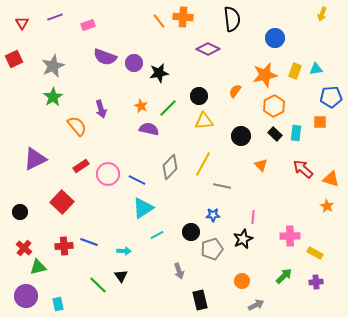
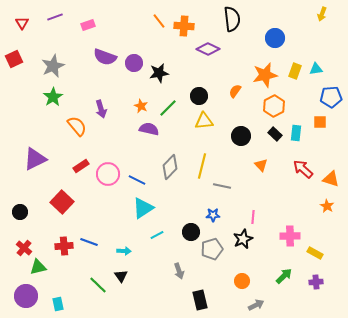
orange cross at (183, 17): moved 1 px right, 9 px down
yellow line at (203, 164): moved 1 px left, 2 px down; rotated 15 degrees counterclockwise
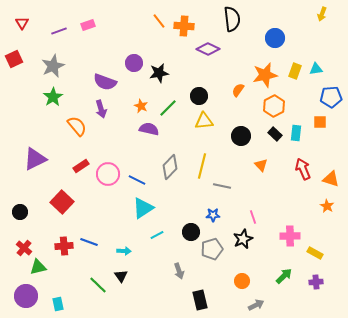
purple line at (55, 17): moved 4 px right, 14 px down
purple semicircle at (105, 57): moved 25 px down
orange semicircle at (235, 91): moved 3 px right, 1 px up
red arrow at (303, 169): rotated 25 degrees clockwise
pink line at (253, 217): rotated 24 degrees counterclockwise
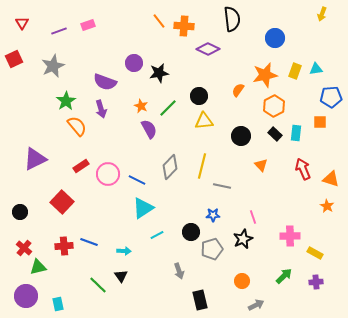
green star at (53, 97): moved 13 px right, 4 px down
purple semicircle at (149, 129): rotated 48 degrees clockwise
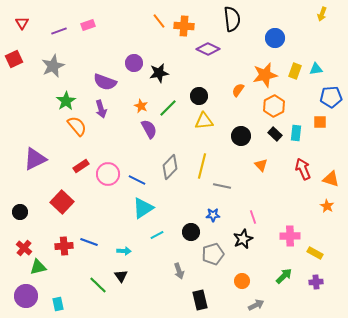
gray pentagon at (212, 249): moved 1 px right, 5 px down
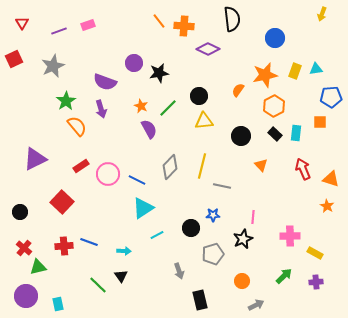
pink line at (253, 217): rotated 24 degrees clockwise
black circle at (191, 232): moved 4 px up
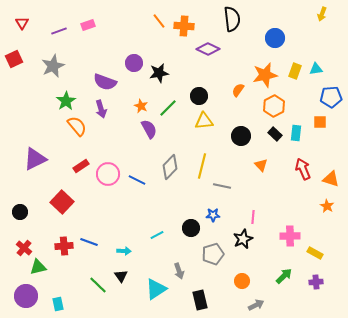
cyan triangle at (143, 208): moved 13 px right, 81 px down
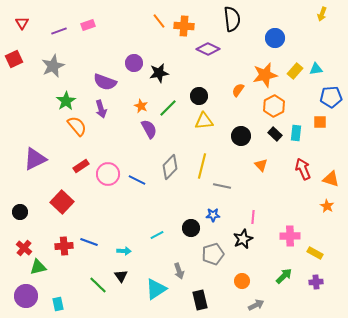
yellow rectangle at (295, 71): rotated 21 degrees clockwise
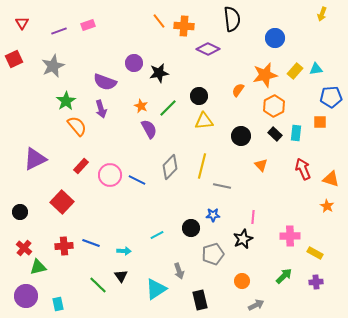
red rectangle at (81, 166): rotated 14 degrees counterclockwise
pink circle at (108, 174): moved 2 px right, 1 px down
blue line at (89, 242): moved 2 px right, 1 px down
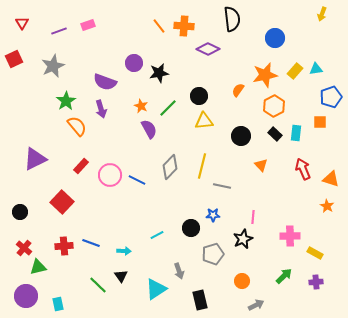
orange line at (159, 21): moved 5 px down
blue pentagon at (331, 97): rotated 15 degrees counterclockwise
